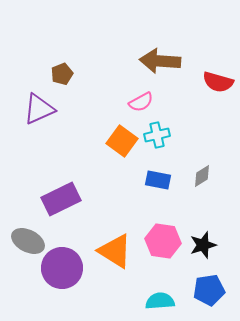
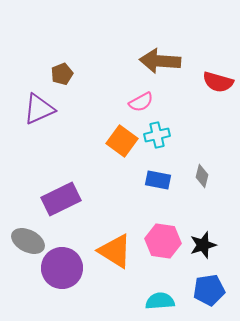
gray diamond: rotated 45 degrees counterclockwise
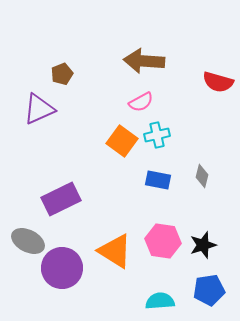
brown arrow: moved 16 px left
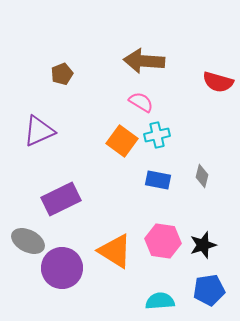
pink semicircle: rotated 120 degrees counterclockwise
purple triangle: moved 22 px down
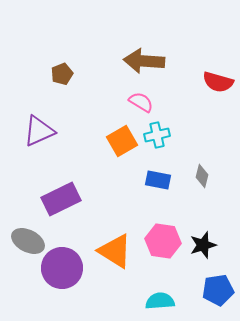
orange square: rotated 24 degrees clockwise
blue pentagon: moved 9 px right
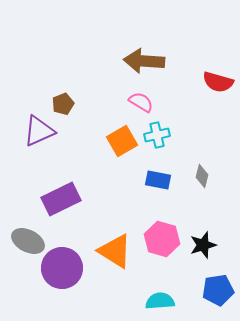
brown pentagon: moved 1 px right, 30 px down
pink hexagon: moved 1 px left, 2 px up; rotated 8 degrees clockwise
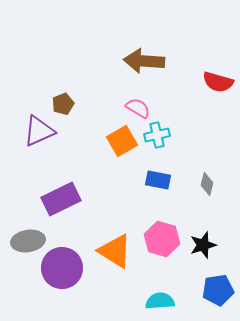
pink semicircle: moved 3 px left, 6 px down
gray diamond: moved 5 px right, 8 px down
gray ellipse: rotated 36 degrees counterclockwise
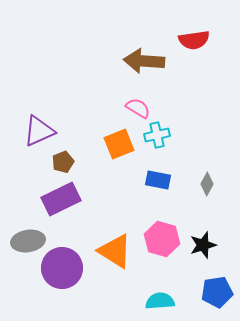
red semicircle: moved 24 px left, 42 px up; rotated 24 degrees counterclockwise
brown pentagon: moved 58 px down
orange square: moved 3 px left, 3 px down; rotated 8 degrees clockwise
gray diamond: rotated 15 degrees clockwise
blue pentagon: moved 1 px left, 2 px down
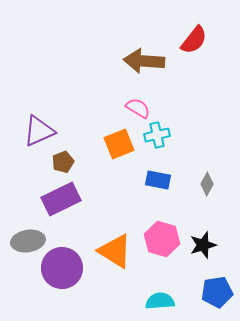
red semicircle: rotated 44 degrees counterclockwise
